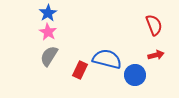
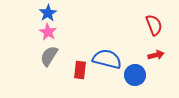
red rectangle: rotated 18 degrees counterclockwise
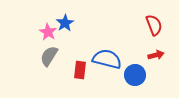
blue star: moved 17 px right, 10 px down
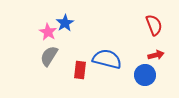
blue circle: moved 10 px right
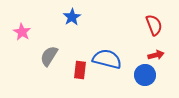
blue star: moved 7 px right, 6 px up
pink star: moved 26 px left
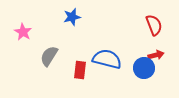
blue star: rotated 18 degrees clockwise
pink star: moved 1 px right
blue circle: moved 1 px left, 7 px up
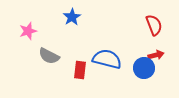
blue star: rotated 18 degrees counterclockwise
pink star: moved 5 px right, 1 px up; rotated 24 degrees clockwise
gray semicircle: rotated 95 degrees counterclockwise
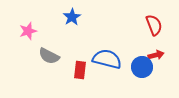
blue circle: moved 2 px left, 1 px up
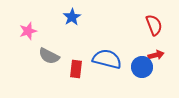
red rectangle: moved 4 px left, 1 px up
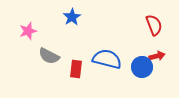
red arrow: moved 1 px right, 1 px down
